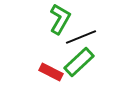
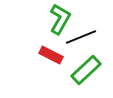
green rectangle: moved 7 px right, 8 px down
red rectangle: moved 17 px up
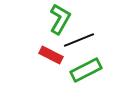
black line: moved 2 px left, 3 px down
green rectangle: rotated 16 degrees clockwise
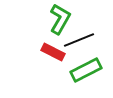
red rectangle: moved 2 px right, 3 px up
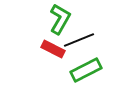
red rectangle: moved 3 px up
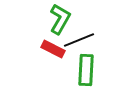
green rectangle: rotated 60 degrees counterclockwise
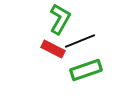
black line: moved 1 px right, 1 px down
green rectangle: rotated 68 degrees clockwise
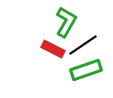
green L-shape: moved 6 px right, 3 px down
black line: moved 3 px right, 4 px down; rotated 12 degrees counterclockwise
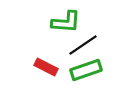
green L-shape: rotated 64 degrees clockwise
red rectangle: moved 7 px left, 18 px down
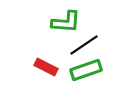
black line: moved 1 px right
